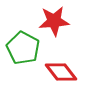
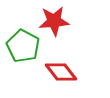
green pentagon: moved 2 px up
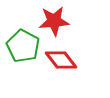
red diamond: moved 12 px up
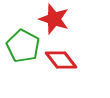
red star: moved 2 px up; rotated 24 degrees clockwise
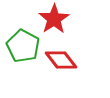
red star: rotated 20 degrees clockwise
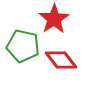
green pentagon: rotated 16 degrees counterclockwise
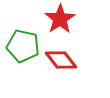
red star: moved 6 px right
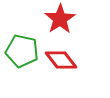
green pentagon: moved 1 px left, 5 px down
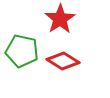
red diamond: moved 2 px right, 1 px down; rotated 20 degrees counterclockwise
